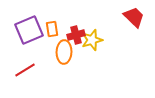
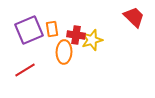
red cross: rotated 24 degrees clockwise
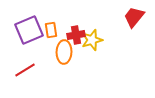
red trapezoid: rotated 95 degrees counterclockwise
orange rectangle: moved 1 px left, 1 px down
red cross: rotated 18 degrees counterclockwise
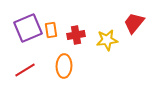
red trapezoid: moved 6 px down
purple square: moved 1 px left, 2 px up
yellow star: moved 15 px right; rotated 10 degrees clockwise
orange ellipse: moved 14 px down
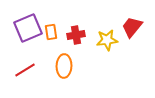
red trapezoid: moved 2 px left, 4 px down
orange rectangle: moved 2 px down
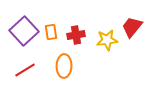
purple square: moved 4 px left, 3 px down; rotated 20 degrees counterclockwise
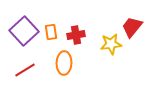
yellow star: moved 4 px right, 4 px down
orange ellipse: moved 3 px up
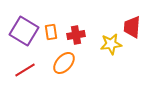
red trapezoid: rotated 35 degrees counterclockwise
purple square: rotated 16 degrees counterclockwise
orange ellipse: rotated 40 degrees clockwise
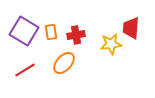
red trapezoid: moved 1 px left, 1 px down
